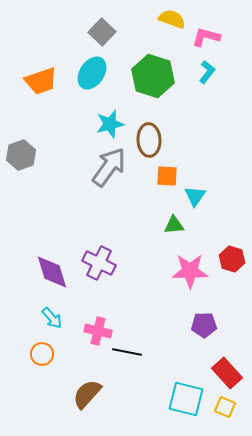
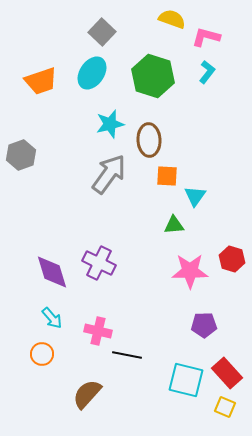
gray arrow: moved 7 px down
black line: moved 3 px down
cyan square: moved 19 px up
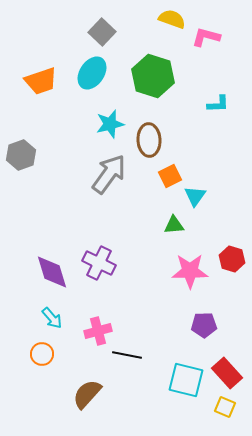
cyan L-shape: moved 11 px right, 32 px down; rotated 50 degrees clockwise
orange square: moved 3 px right; rotated 30 degrees counterclockwise
pink cross: rotated 28 degrees counterclockwise
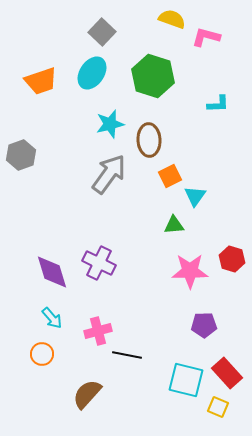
yellow square: moved 7 px left
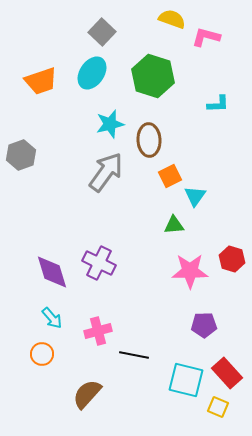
gray arrow: moved 3 px left, 2 px up
black line: moved 7 px right
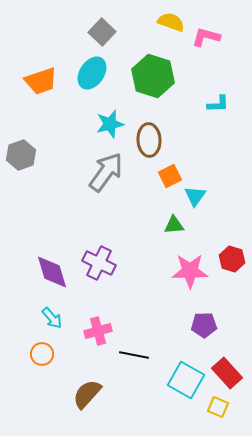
yellow semicircle: moved 1 px left, 3 px down
cyan square: rotated 15 degrees clockwise
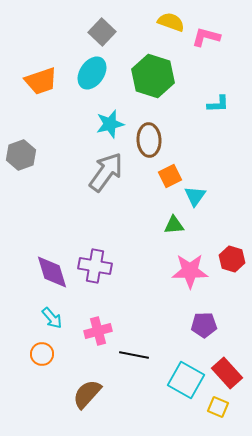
purple cross: moved 4 px left, 3 px down; rotated 16 degrees counterclockwise
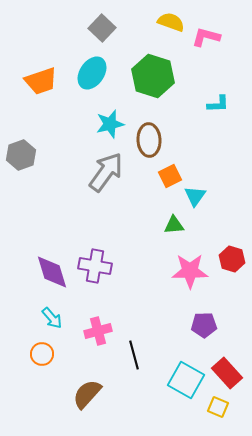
gray square: moved 4 px up
black line: rotated 64 degrees clockwise
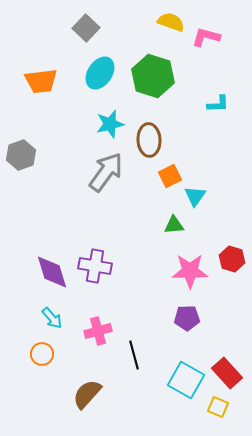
gray square: moved 16 px left
cyan ellipse: moved 8 px right
orange trapezoid: rotated 12 degrees clockwise
purple pentagon: moved 17 px left, 7 px up
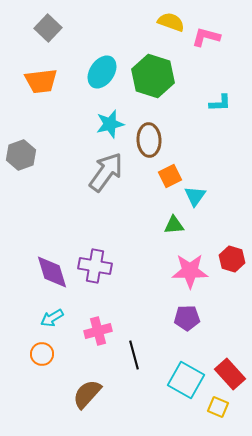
gray square: moved 38 px left
cyan ellipse: moved 2 px right, 1 px up
cyan L-shape: moved 2 px right, 1 px up
cyan arrow: rotated 100 degrees clockwise
red rectangle: moved 3 px right, 1 px down
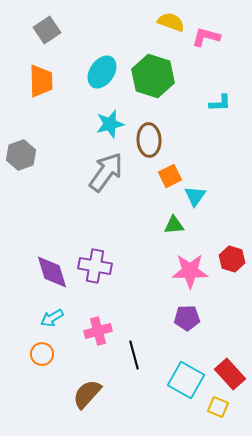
gray square: moved 1 px left, 2 px down; rotated 12 degrees clockwise
orange trapezoid: rotated 84 degrees counterclockwise
